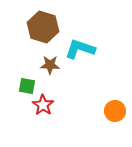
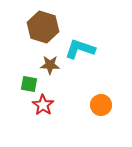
green square: moved 2 px right, 2 px up
orange circle: moved 14 px left, 6 px up
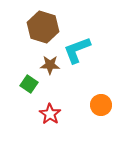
cyan L-shape: moved 3 px left, 1 px down; rotated 40 degrees counterclockwise
green square: rotated 24 degrees clockwise
red star: moved 7 px right, 9 px down
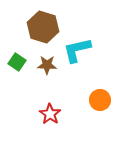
cyan L-shape: rotated 8 degrees clockwise
brown star: moved 3 px left
green square: moved 12 px left, 22 px up
orange circle: moved 1 px left, 5 px up
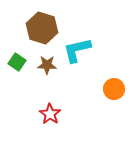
brown hexagon: moved 1 px left, 1 px down
orange circle: moved 14 px right, 11 px up
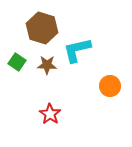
orange circle: moved 4 px left, 3 px up
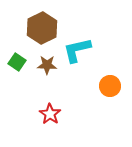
brown hexagon: rotated 16 degrees clockwise
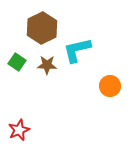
red star: moved 31 px left, 16 px down; rotated 15 degrees clockwise
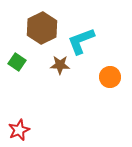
cyan L-shape: moved 4 px right, 9 px up; rotated 8 degrees counterclockwise
brown star: moved 13 px right
orange circle: moved 9 px up
